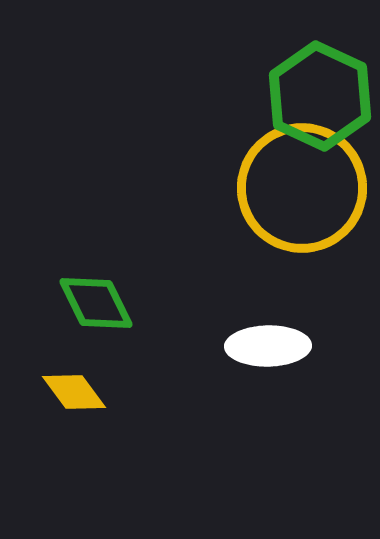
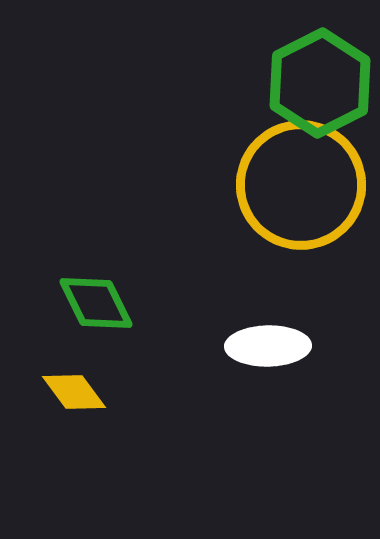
green hexagon: moved 13 px up; rotated 8 degrees clockwise
yellow circle: moved 1 px left, 3 px up
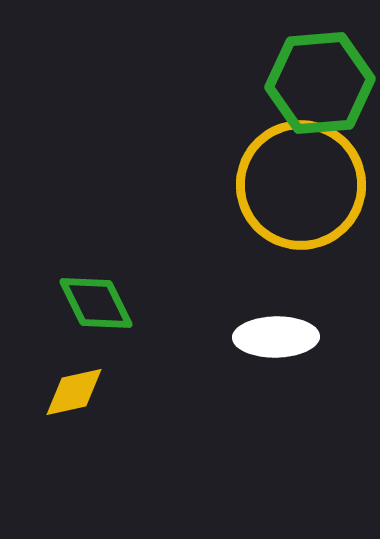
green hexagon: rotated 22 degrees clockwise
white ellipse: moved 8 px right, 9 px up
yellow diamond: rotated 66 degrees counterclockwise
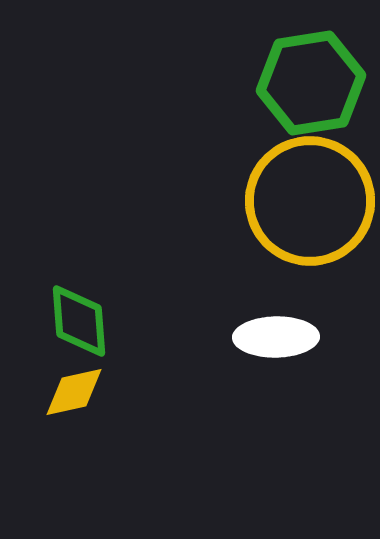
green hexagon: moved 9 px left; rotated 4 degrees counterclockwise
yellow circle: moved 9 px right, 16 px down
green diamond: moved 17 px left, 18 px down; rotated 22 degrees clockwise
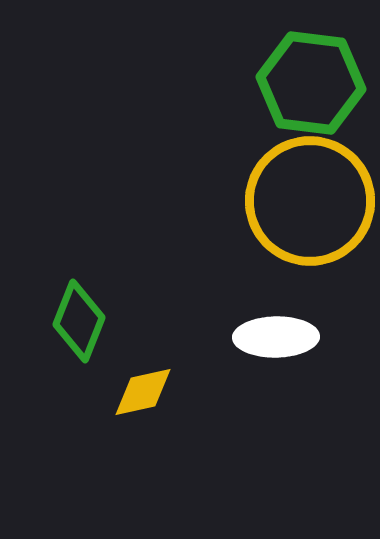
green hexagon: rotated 16 degrees clockwise
green diamond: rotated 26 degrees clockwise
yellow diamond: moved 69 px right
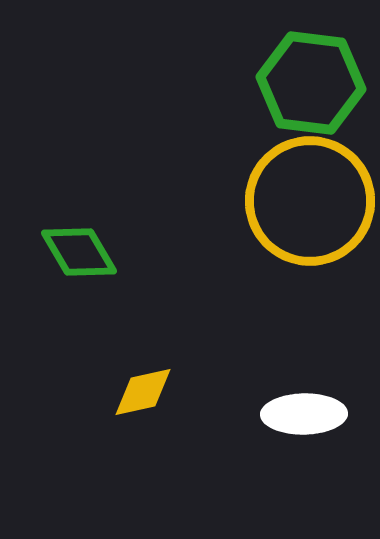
green diamond: moved 69 px up; rotated 52 degrees counterclockwise
white ellipse: moved 28 px right, 77 px down
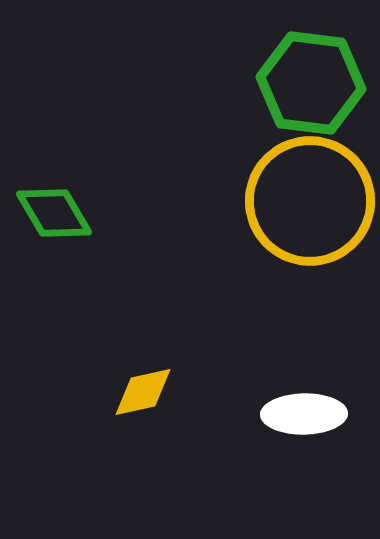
green diamond: moved 25 px left, 39 px up
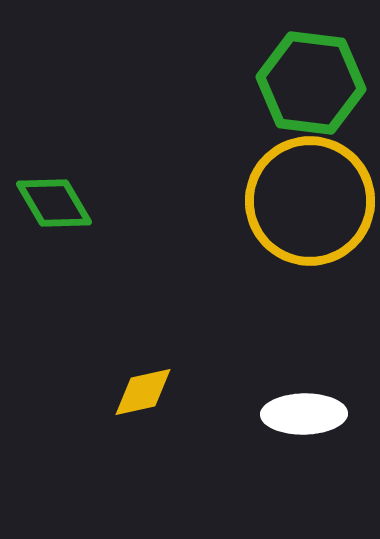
green diamond: moved 10 px up
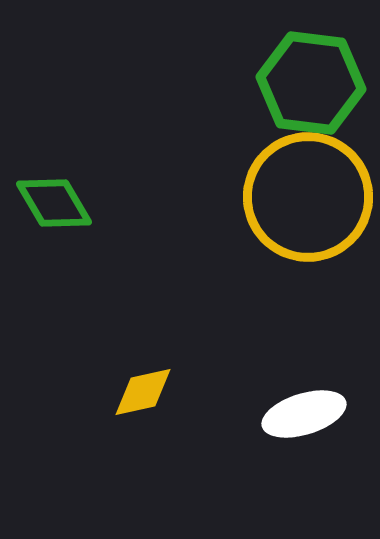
yellow circle: moved 2 px left, 4 px up
white ellipse: rotated 16 degrees counterclockwise
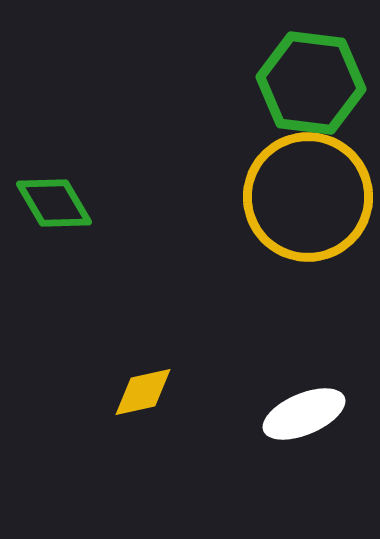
white ellipse: rotated 6 degrees counterclockwise
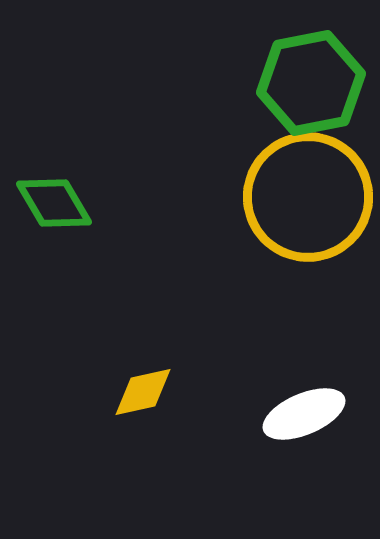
green hexagon: rotated 18 degrees counterclockwise
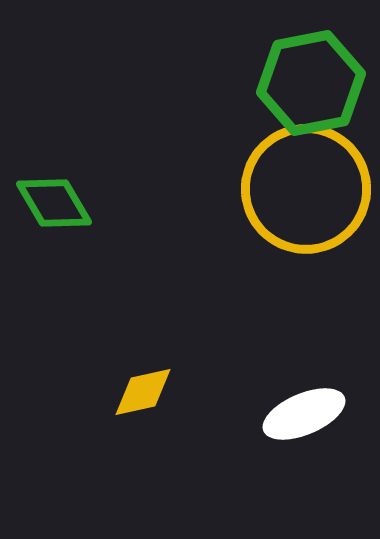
yellow circle: moved 2 px left, 8 px up
